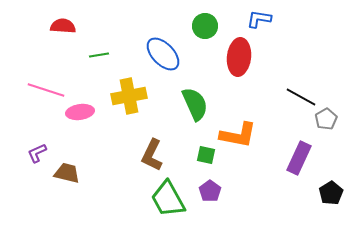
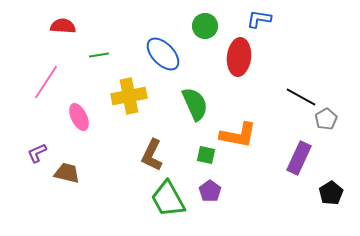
pink line: moved 8 px up; rotated 75 degrees counterclockwise
pink ellipse: moved 1 px left, 5 px down; rotated 72 degrees clockwise
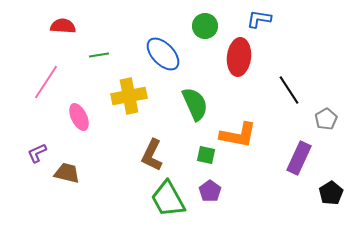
black line: moved 12 px left, 7 px up; rotated 28 degrees clockwise
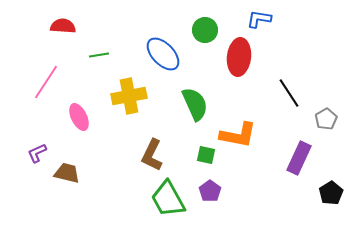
green circle: moved 4 px down
black line: moved 3 px down
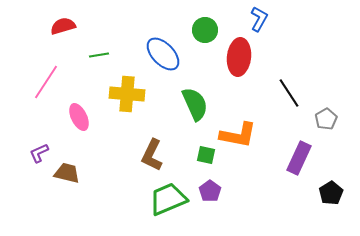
blue L-shape: rotated 110 degrees clockwise
red semicircle: rotated 20 degrees counterclockwise
yellow cross: moved 2 px left, 2 px up; rotated 16 degrees clockwise
purple L-shape: moved 2 px right
green trapezoid: rotated 96 degrees clockwise
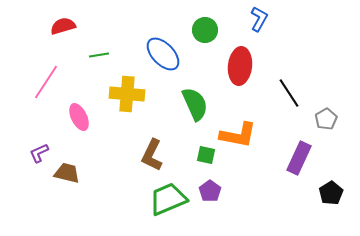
red ellipse: moved 1 px right, 9 px down
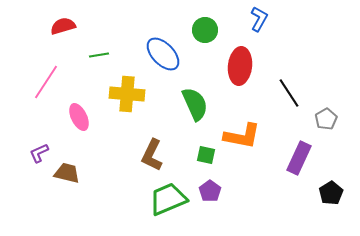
orange L-shape: moved 4 px right, 1 px down
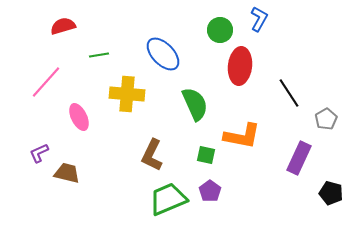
green circle: moved 15 px right
pink line: rotated 9 degrees clockwise
black pentagon: rotated 25 degrees counterclockwise
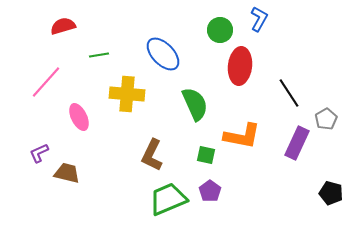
purple rectangle: moved 2 px left, 15 px up
